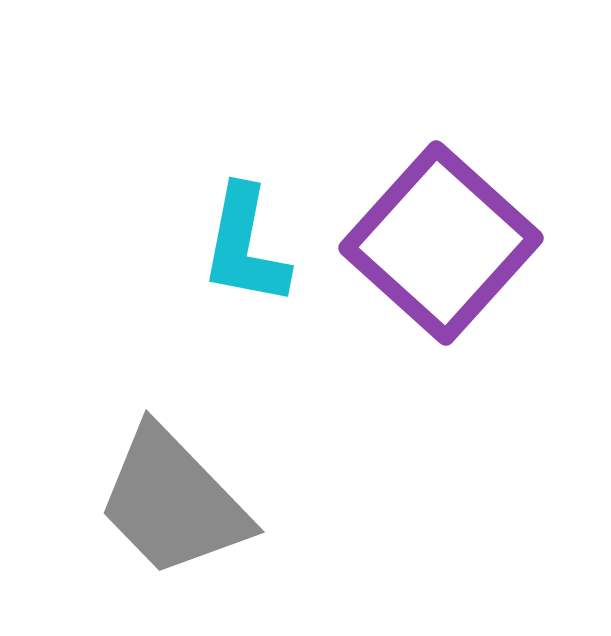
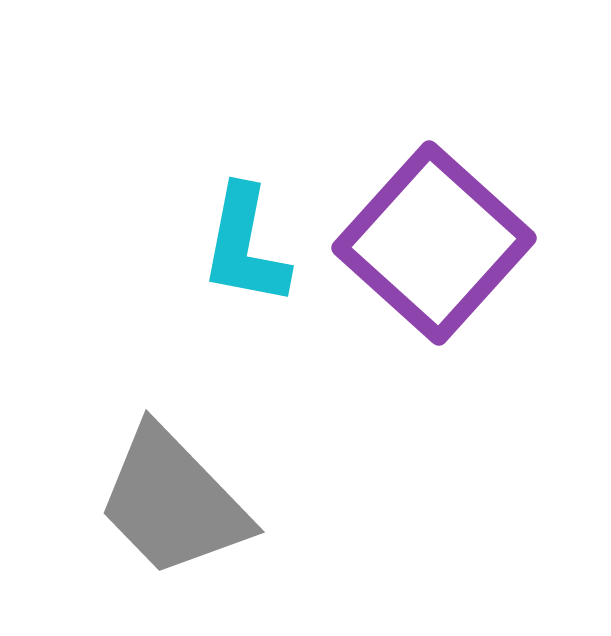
purple square: moved 7 px left
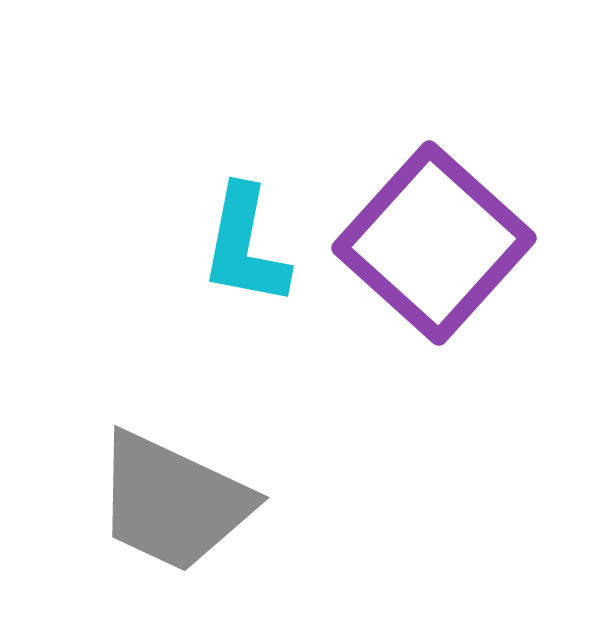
gray trapezoid: rotated 21 degrees counterclockwise
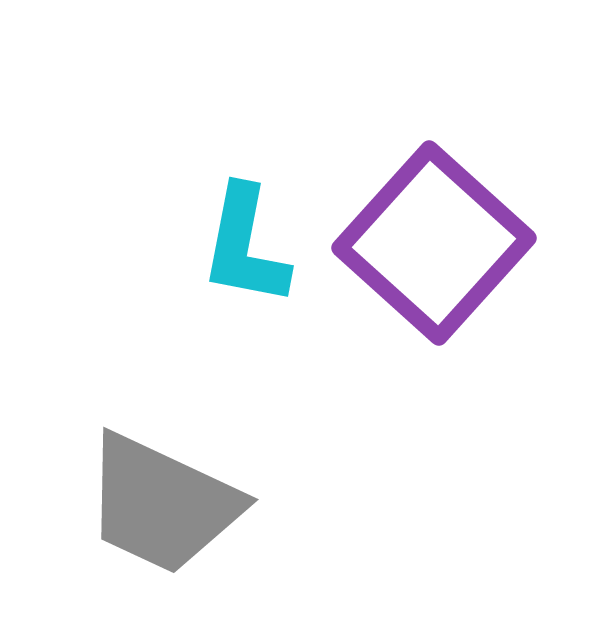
gray trapezoid: moved 11 px left, 2 px down
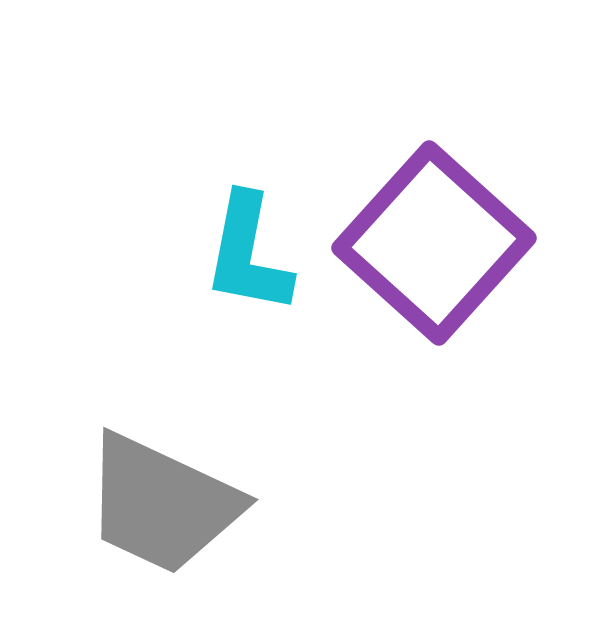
cyan L-shape: moved 3 px right, 8 px down
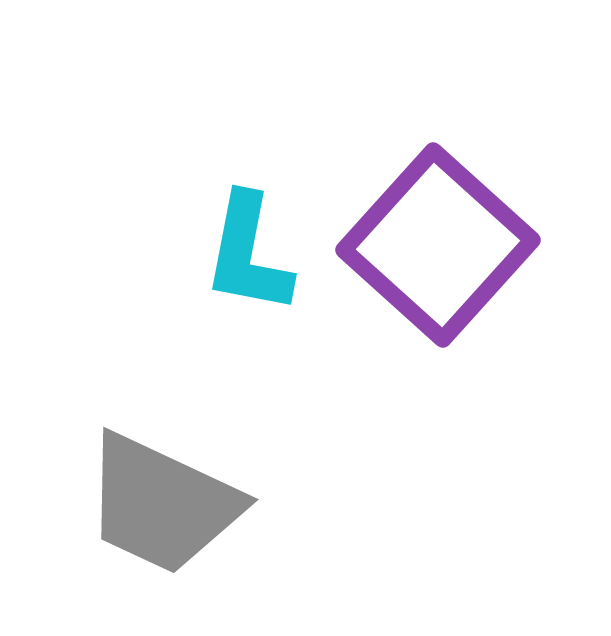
purple square: moved 4 px right, 2 px down
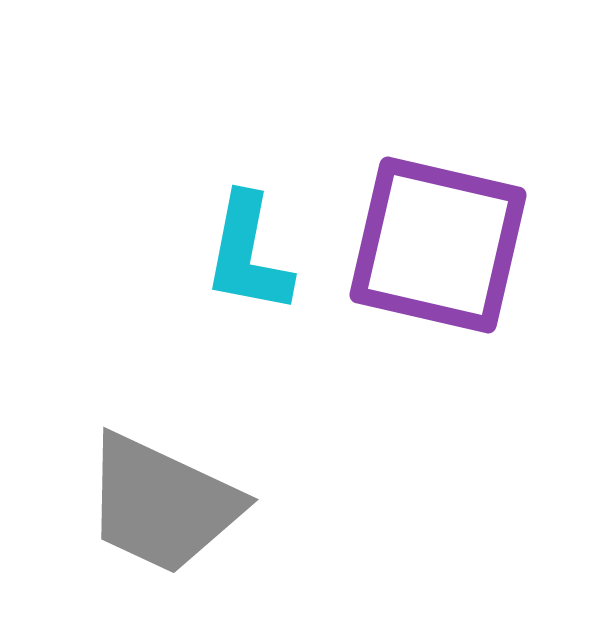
purple square: rotated 29 degrees counterclockwise
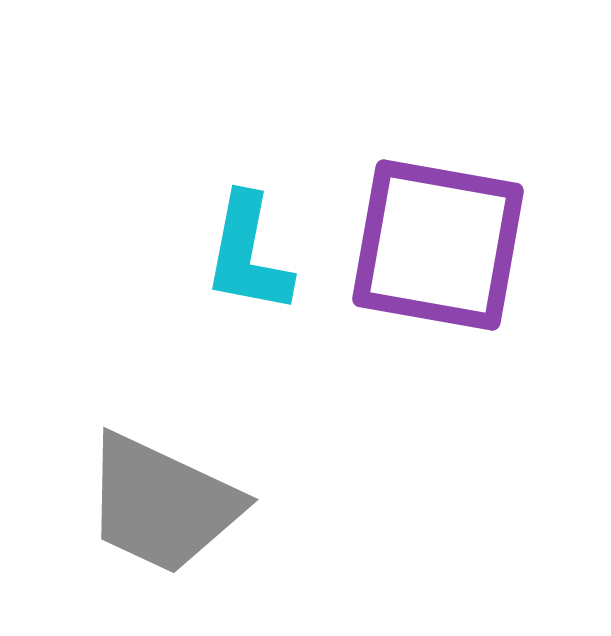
purple square: rotated 3 degrees counterclockwise
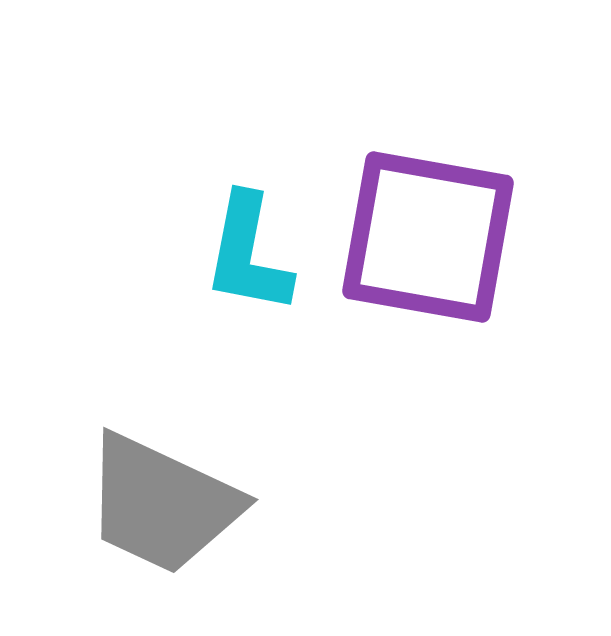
purple square: moved 10 px left, 8 px up
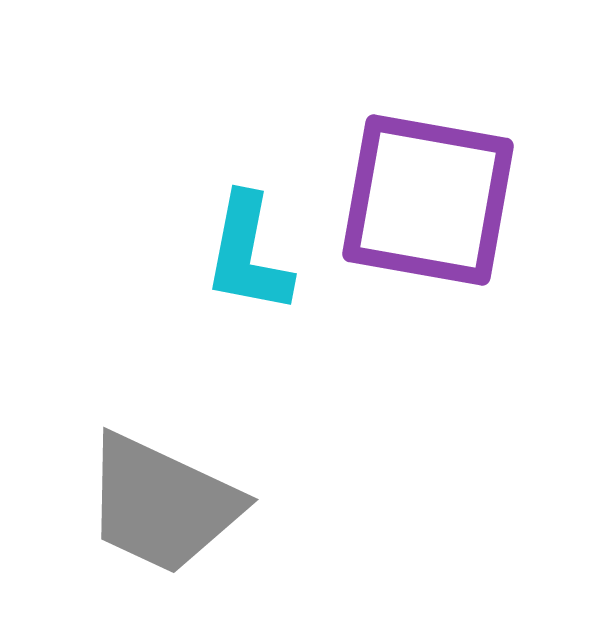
purple square: moved 37 px up
